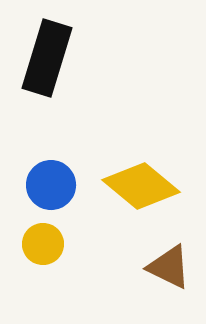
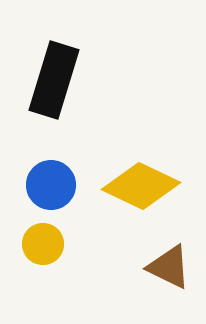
black rectangle: moved 7 px right, 22 px down
yellow diamond: rotated 14 degrees counterclockwise
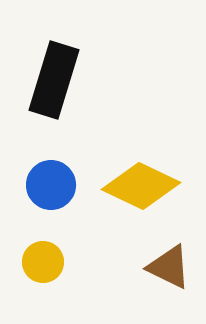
yellow circle: moved 18 px down
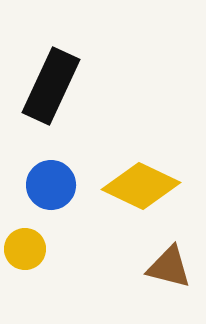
black rectangle: moved 3 px left, 6 px down; rotated 8 degrees clockwise
yellow circle: moved 18 px left, 13 px up
brown triangle: rotated 12 degrees counterclockwise
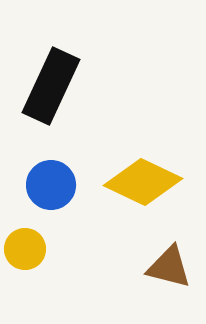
yellow diamond: moved 2 px right, 4 px up
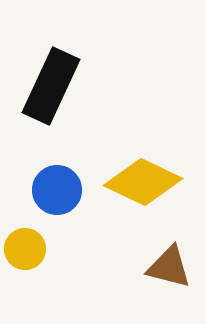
blue circle: moved 6 px right, 5 px down
